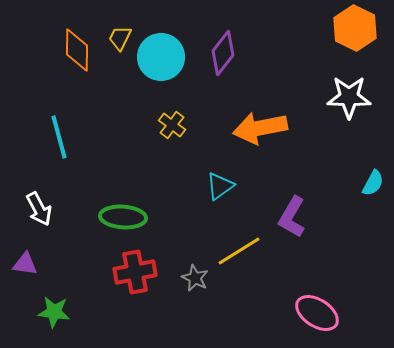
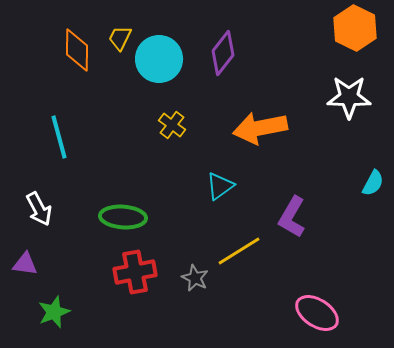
cyan circle: moved 2 px left, 2 px down
green star: rotated 28 degrees counterclockwise
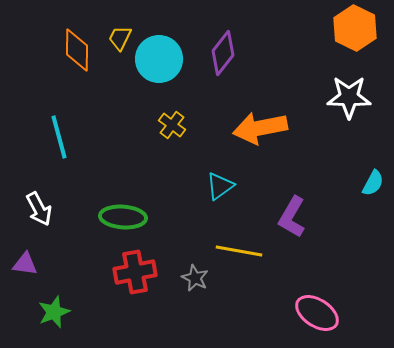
yellow line: rotated 42 degrees clockwise
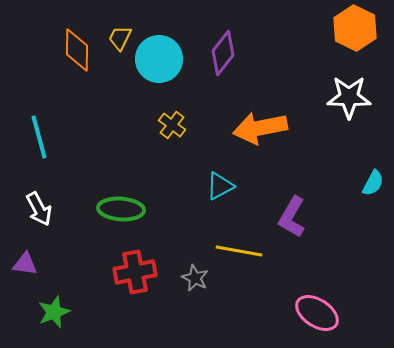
cyan line: moved 20 px left
cyan triangle: rotated 8 degrees clockwise
green ellipse: moved 2 px left, 8 px up
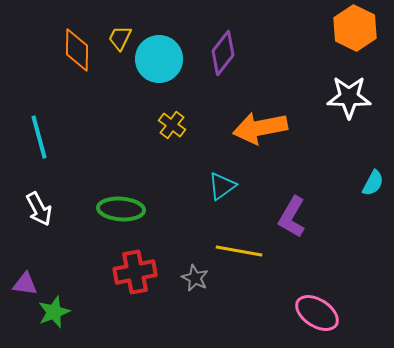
cyan triangle: moved 2 px right; rotated 8 degrees counterclockwise
purple triangle: moved 20 px down
